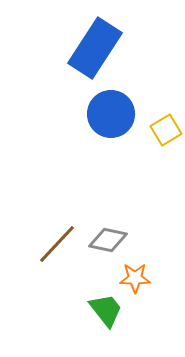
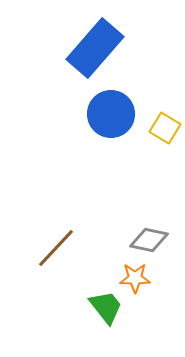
blue rectangle: rotated 8 degrees clockwise
yellow square: moved 1 px left, 2 px up; rotated 28 degrees counterclockwise
gray diamond: moved 41 px right
brown line: moved 1 px left, 4 px down
green trapezoid: moved 3 px up
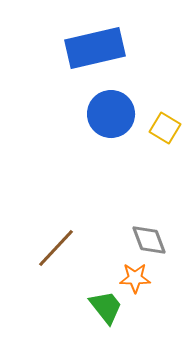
blue rectangle: rotated 36 degrees clockwise
gray diamond: rotated 57 degrees clockwise
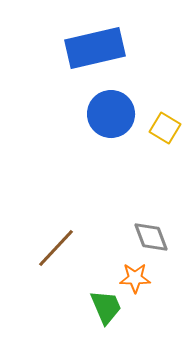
gray diamond: moved 2 px right, 3 px up
green trapezoid: rotated 15 degrees clockwise
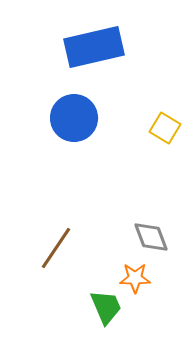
blue rectangle: moved 1 px left, 1 px up
blue circle: moved 37 px left, 4 px down
brown line: rotated 9 degrees counterclockwise
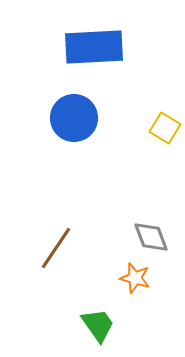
blue rectangle: rotated 10 degrees clockwise
orange star: rotated 16 degrees clockwise
green trapezoid: moved 8 px left, 18 px down; rotated 12 degrees counterclockwise
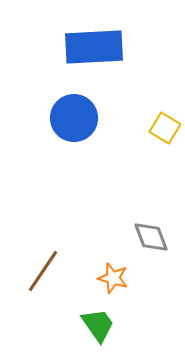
brown line: moved 13 px left, 23 px down
orange star: moved 22 px left
